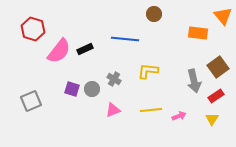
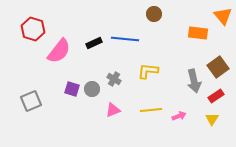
black rectangle: moved 9 px right, 6 px up
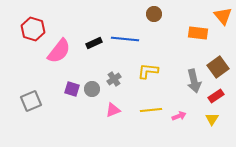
gray cross: rotated 24 degrees clockwise
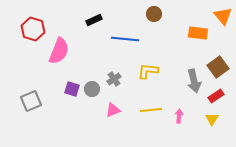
black rectangle: moved 23 px up
pink semicircle: rotated 16 degrees counterclockwise
pink arrow: rotated 64 degrees counterclockwise
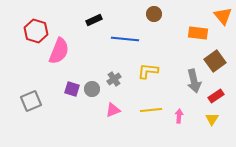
red hexagon: moved 3 px right, 2 px down
brown square: moved 3 px left, 6 px up
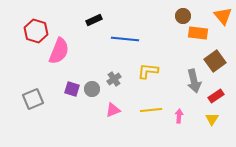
brown circle: moved 29 px right, 2 px down
gray square: moved 2 px right, 2 px up
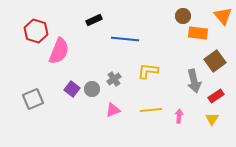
purple square: rotated 21 degrees clockwise
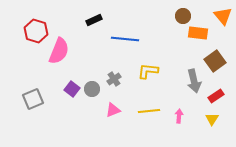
yellow line: moved 2 px left, 1 px down
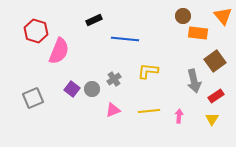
gray square: moved 1 px up
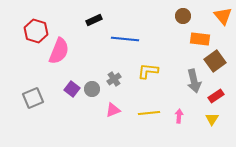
orange rectangle: moved 2 px right, 6 px down
yellow line: moved 2 px down
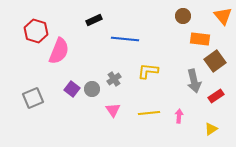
pink triangle: rotated 42 degrees counterclockwise
yellow triangle: moved 1 px left, 10 px down; rotated 24 degrees clockwise
